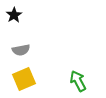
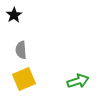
gray semicircle: rotated 96 degrees clockwise
green arrow: rotated 100 degrees clockwise
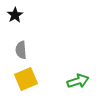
black star: moved 1 px right
yellow square: moved 2 px right
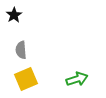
black star: moved 1 px left
green arrow: moved 1 px left, 2 px up
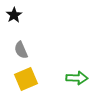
gray semicircle: rotated 18 degrees counterclockwise
green arrow: moved 1 px up; rotated 20 degrees clockwise
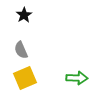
black star: moved 10 px right
yellow square: moved 1 px left, 1 px up
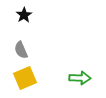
green arrow: moved 3 px right
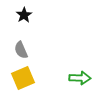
yellow square: moved 2 px left
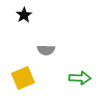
gray semicircle: moved 25 px right; rotated 66 degrees counterclockwise
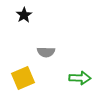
gray semicircle: moved 2 px down
